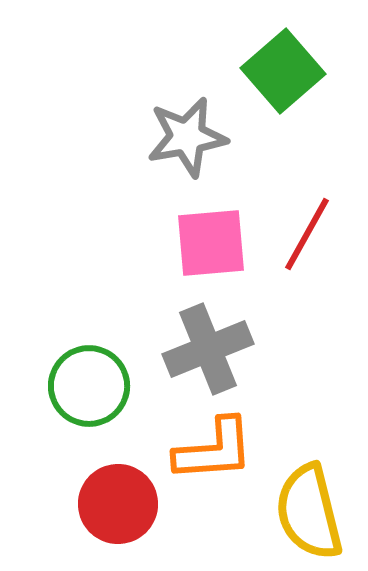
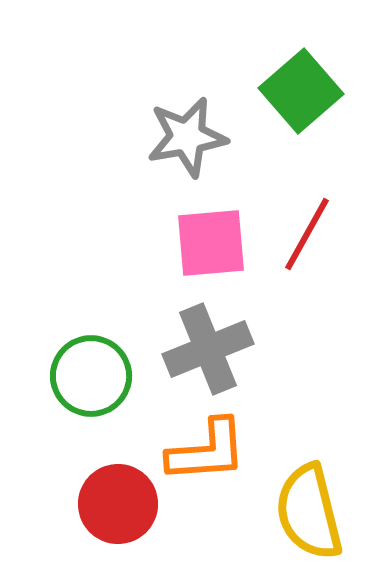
green square: moved 18 px right, 20 px down
green circle: moved 2 px right, 10 px up
orange L-shape: moved 7 px left, 1 px down
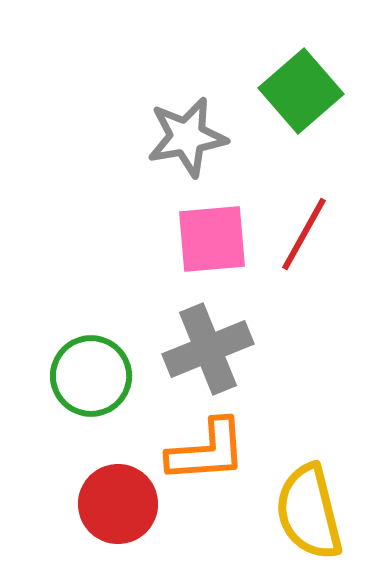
red line: moved 3 px left
pink square: moved 1 px right, 4 px up
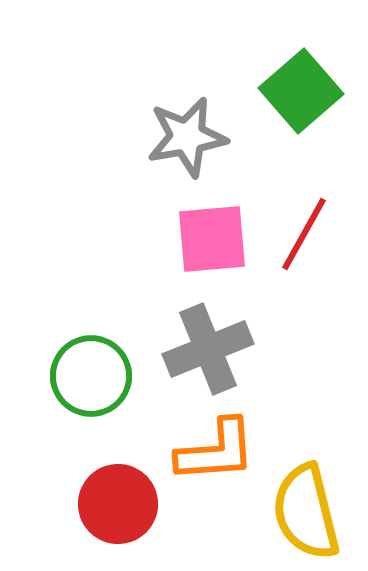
orange L-shape: moved 9 px right
yellow semicircle: moved 3 px left
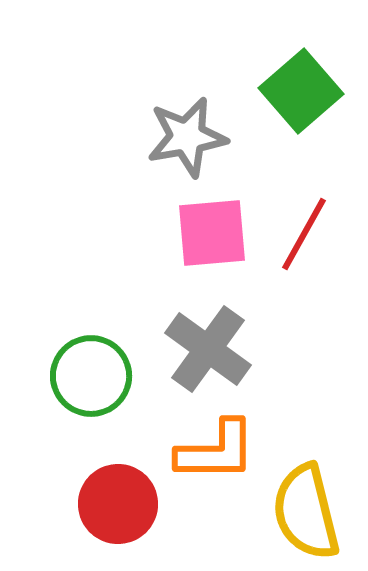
pink square: moved 6 px up
gray cross: rotated 32 degrees counterclockwise
orange L-shape: rotated 4 degrees clockwise
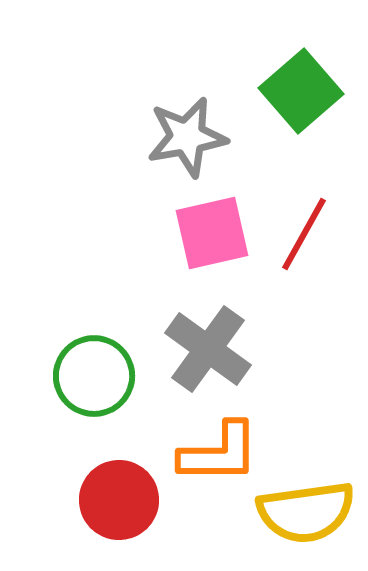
pink square: rotated 8 degrees counterclockwise
green circle: moved 3 px right
orange L-shape: moved 3 px right, 2 px down
red circle: moved 1 px right, 4 px up
yellow semicircle: rotated 84 degrees counterclockwise
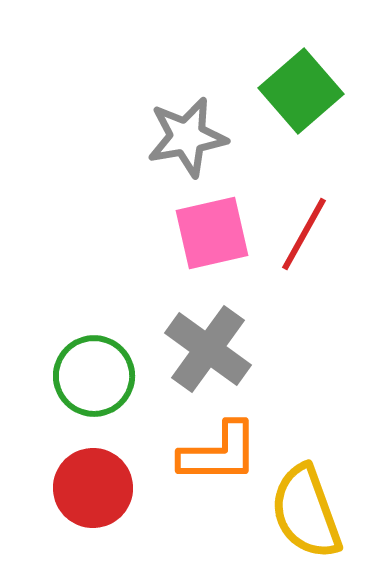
red circle: moved 26 px left, 12 px up
yellow semicircle: rotated 78 degrees clockwise
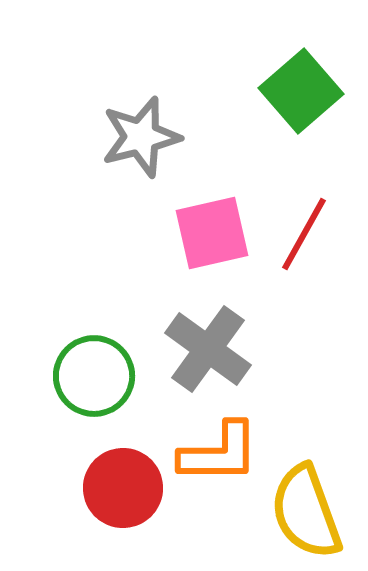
gray star: moved 46 px left; rotated 4 degrees counterclockwise
red circle: moved 30 px right
